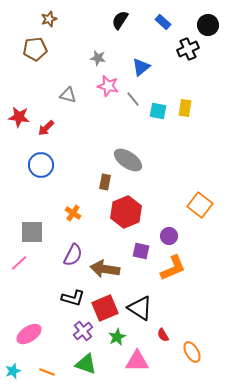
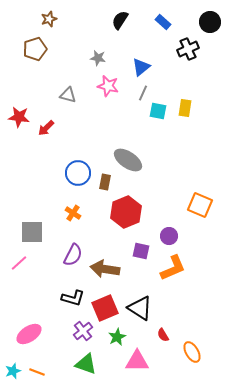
black circle: moved 2 px right, 3 px up
brown pentagon: rotated 10 degrees counterclockwise
gray line: moved 10 px right, 6 px up; rotated 63 degrees clockwise
blue circle: moved 37 px right, 8 px down
orange square: rotated 15 degrees counterclockwise
orange line: moved 10 px left
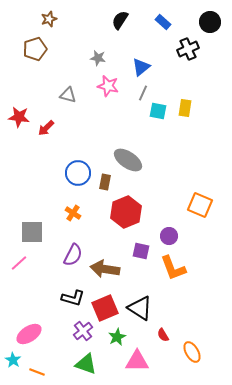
orange L-shape: rotated 92 degrees clockwise
cyan star: moved 11 px up; rotated 21 degrees counterclockwise
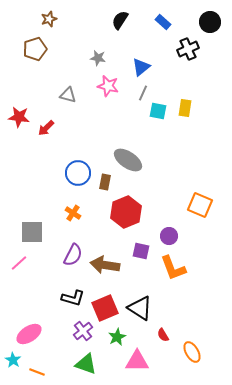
brown arrow: moved 4 px up
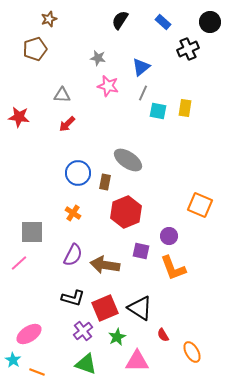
gray triangle: moved 6 px left; rotated 12 degrees counterclockwise
red arrow: moved 21 px right, 4 px up
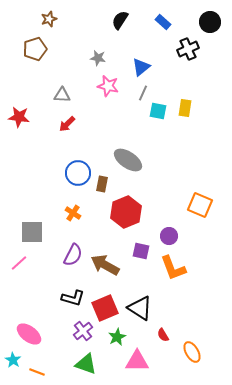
brown rectangle: moved 3 px left, 2 px down
brown arrow: rotated 20 degrees clockwise
pink ellipse: rotated 70 degrees clockwise
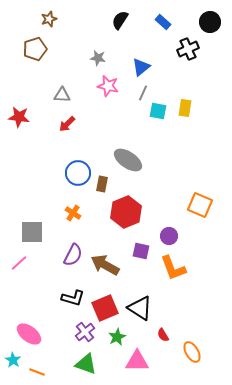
purple cross: moved 2 px right, 1 px down
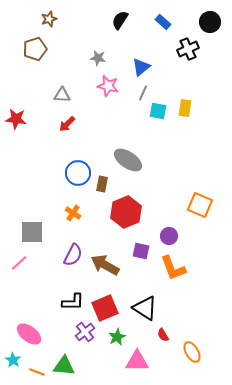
red star: moved 3 px left, 2 px down
black L-shape: moved 4 px down; rotated 15 degrees counterclockwise
black triangle: moved 5 px right
green triangle: moved 22 px left, 2 px down; rotated 15 degrees counterclockwise
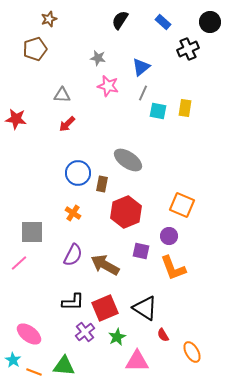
orange square: moved 18 px left
orange line: moved 3 px left
